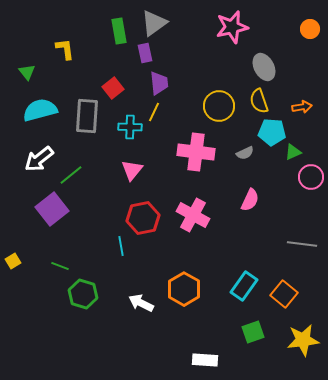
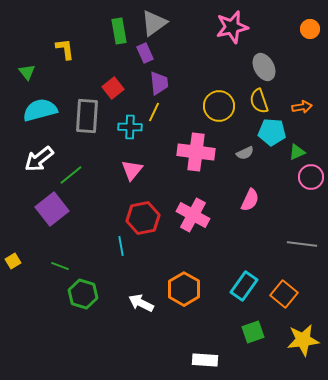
purple rectangle at (145, 53): rotated 12 degrees counterclockwise
green triangle at (293, 152): moved 4 px right
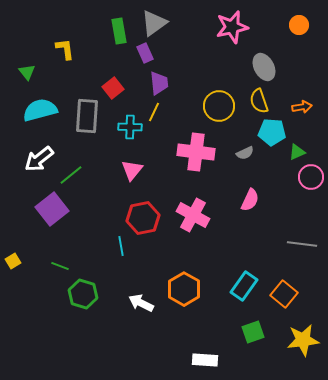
orange circle at (310, 29): moved 11 px left, 4 px up
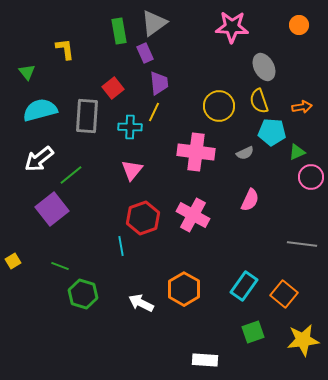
pink star at (232, 27): rotated 16 degrees clockwise
red hexagon at (143, 218): rotated 8 degrees counterclockwise
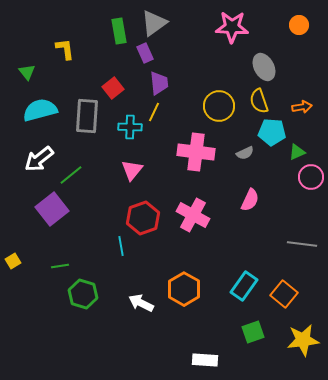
green line at (60, 266): rotated 30 degrees counterclockwise
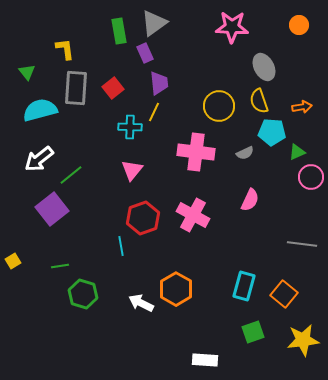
gray rectangle at (87, 116): moved 11 px left, 28 px up
cyan rectangle at (244, 286): rotated 20 degrees counterclockwise
orange hexagon at (184, 289): moved 8 px left
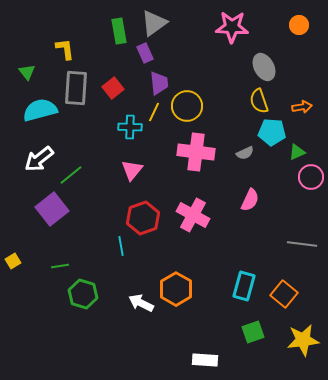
yellow circle at (219, 106): moved 32 px left
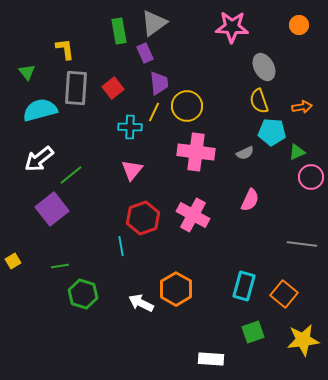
white rectangle at (205, 360): moved 6 px right, 1 px up
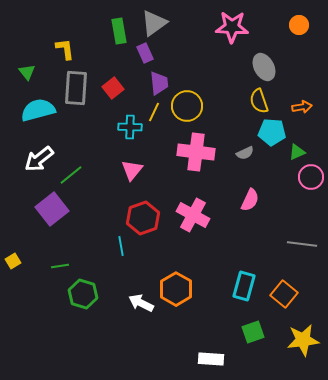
cyan semicircle at (40, 110): moved 2 px left
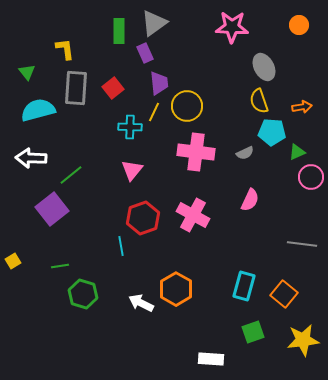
green rectangle at (119, 31): rotated 10 degrees clockwise
white arrow at (39, 159): moved 8 px left, 1 px up; rotated 40 degrees clockwise
